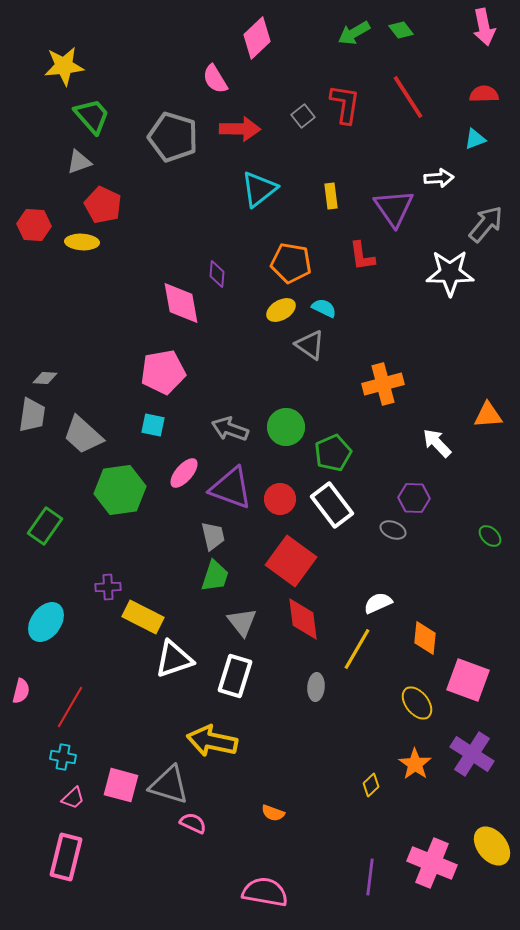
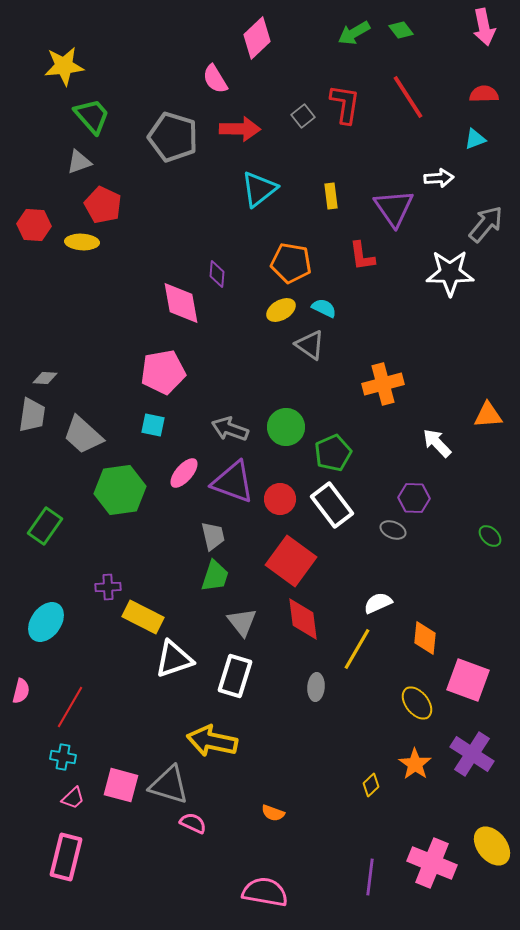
purple triangle at (231, 488): moved 2 px right, 6 px up
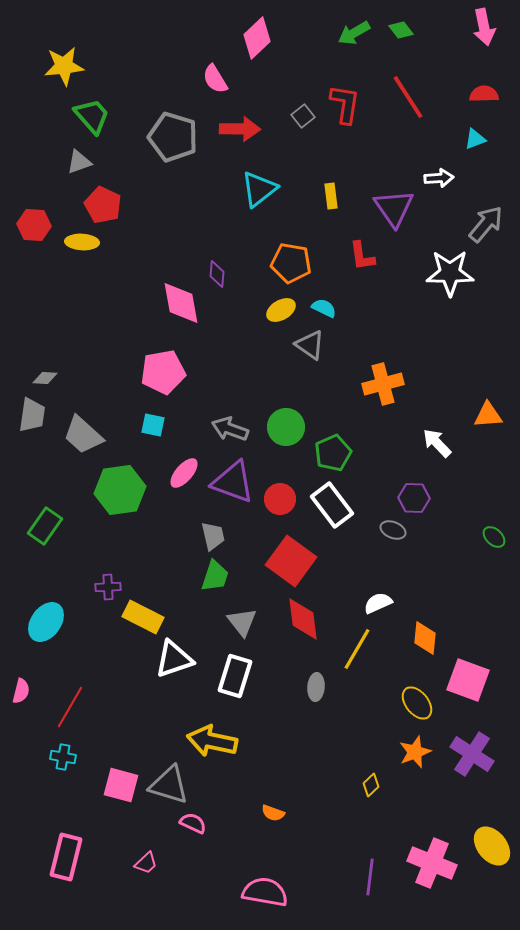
green ellipse at (490, 536): moved 4 px right, 1 px down
orange star at (415, 764): moved 12 px up; rotated 16 degrees clockwise
pink trapezoid at (73, 798): moved 73 px right, 65 px down
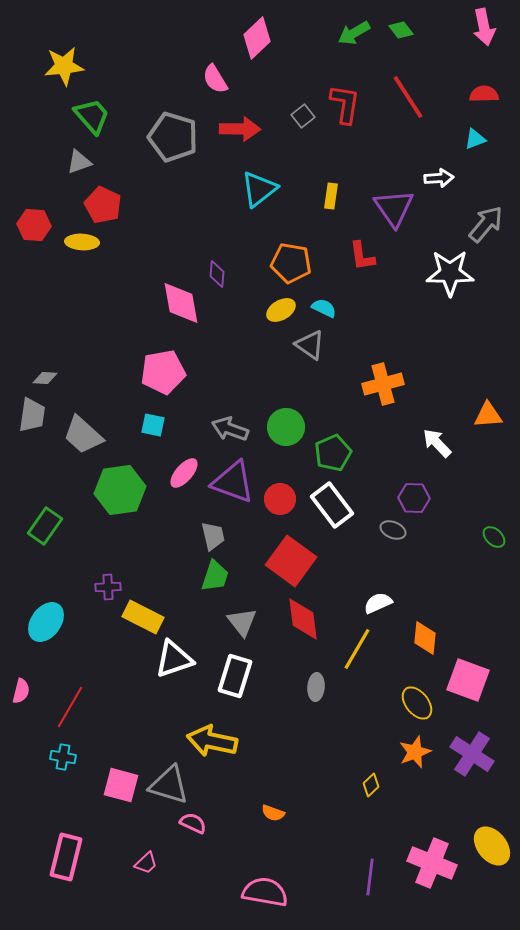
yellow rectangle at (331, 196): rotated 15 degrees clockwise
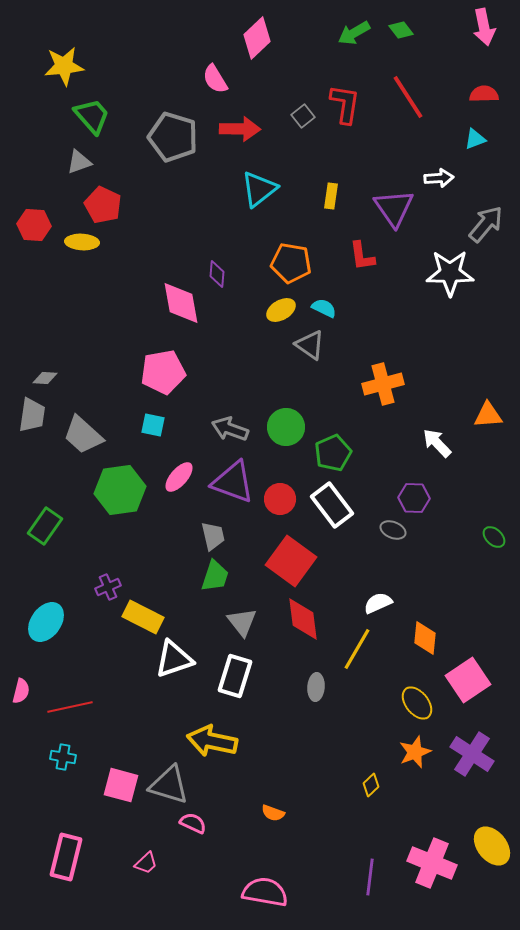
pink ellipse at (184, 473): moved 5 px left, 4 px down
purple cross at (108, 587): rotated 20 degrees counterclockwise
pink square at (468, 680): rotated 36 degrees clockwise
red line at (70, 707): rotated 48 degrees clockwise
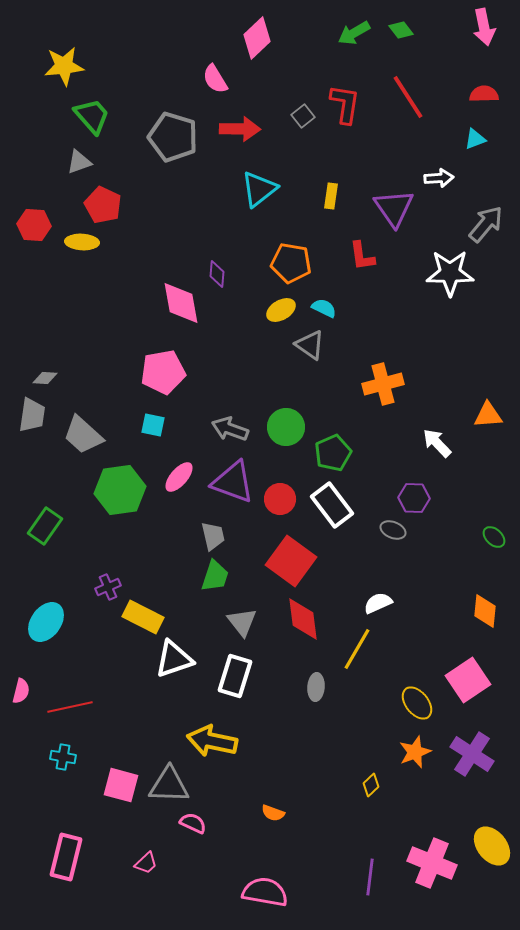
orange diamond at (425, 638): moved 60 px right, 27 px up
gray triangle at (169, 785): rotated 15 degrees counterclockwise
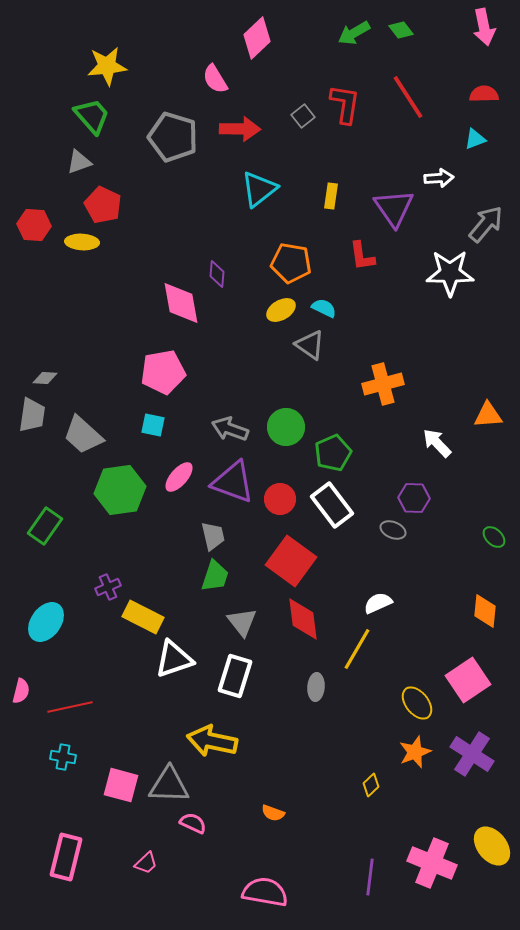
yellow star at (64, 66): moved 43 px right
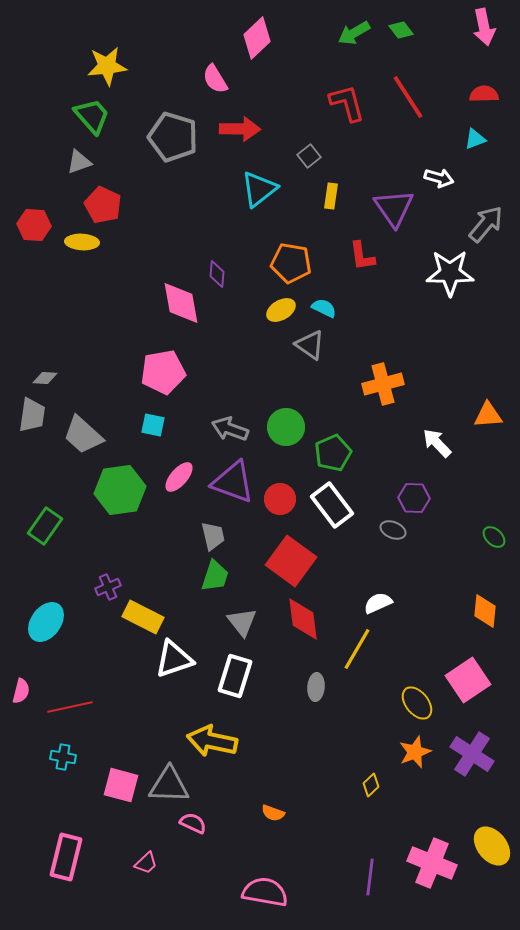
red L-shape at (345, 104): moved 2 px right, 1 px up; rotated 24 degrees counterclockwise
gray square at (303, 116): moved 6 px right, 40 px down
white arrow at (439, 178): rotated 20 degrees clockwise
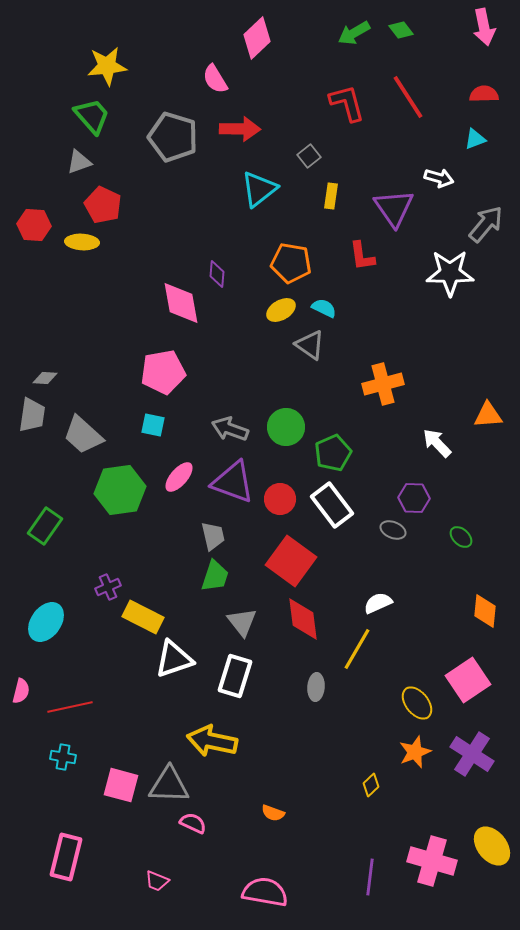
green ellipse at (494, 537): moved 33 px left
pink trapezoid at (146, 863): moved 11 px right, 18 px down; rotated 65 degrees clockwise
pink cross at (432, 863): moved 2 px up; rotated 6 degrees counterclockwise
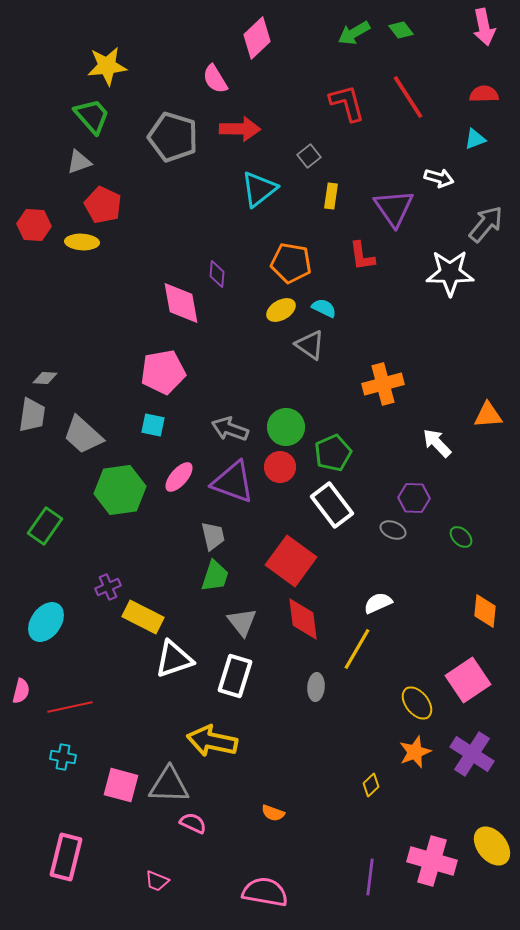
red circle at (280, 499): moved 32 px up
